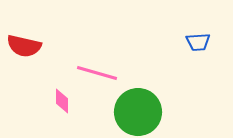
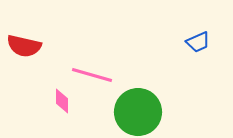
blue trapezoid: rotated 20 degrees counterclockwise
pink line: moved 5 px left, 2 px down
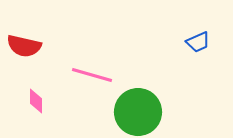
pink diamond: moved 26 px left
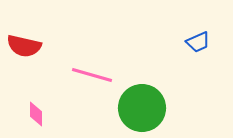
pink diamond: moved 13 px down
green circle: moved 4 px right, 4 px up
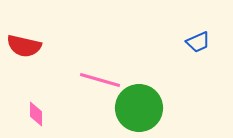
pink line: moved 8 px right, 5 px down
green circle: moved 3 px left
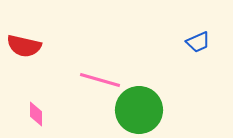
green circle: moved 2 px down
